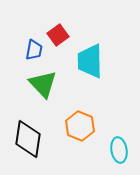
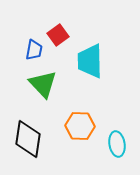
orange hexagon: rotated 20 degrees counterclockwise
cyan ellipse: moved 2 px left, 6 px up
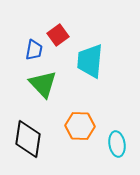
cyan trapezoid: rotated 6 degrees clockwise
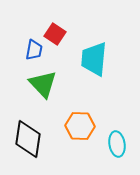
red square: moved 3 px left, 1 px up; rotated 20 degrees counterclockwise
cyan trapezoid: moved 4 px right, 2 px up
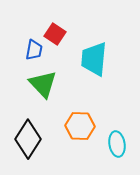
black diamond: rotated 24 degrees clockwise
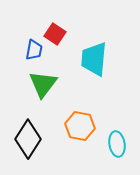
green triangle: rotated 20 degrees clockwise
orange hexagon: rotated 8 degrees clockwise
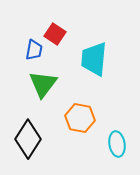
orange hexagon: moved 8 px up
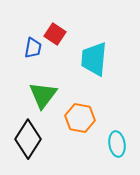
blue trapezoid: moved 1 px left, 2 px up
green triangle: moved 11 px down
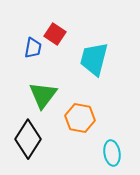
cyan trapezoid: rotated 9 degrees clockwise
cyan ellipse: moved 5 px left, 9 px down
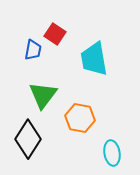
blue trapezoid: moved 2 px down
cyan trapezoid: rotated 24 degrees counterclockwise
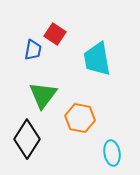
cyan trapezoid: moved 3 px right
black diamond: moved 1 px left
